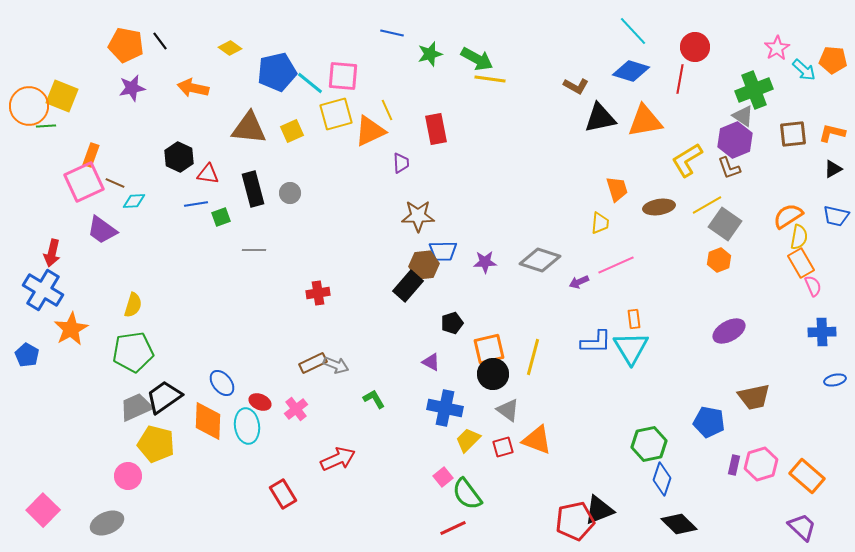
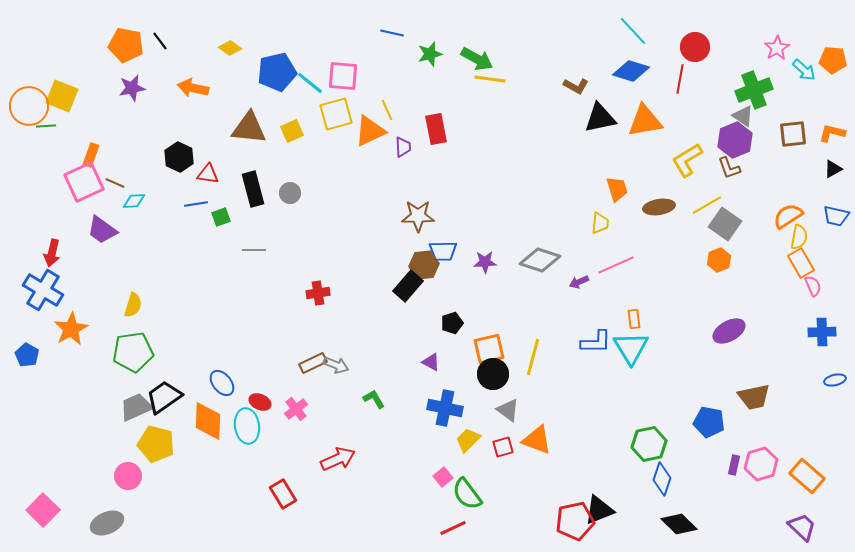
purple trapezoid at (401, 163): moved 2 px right, 16 px up
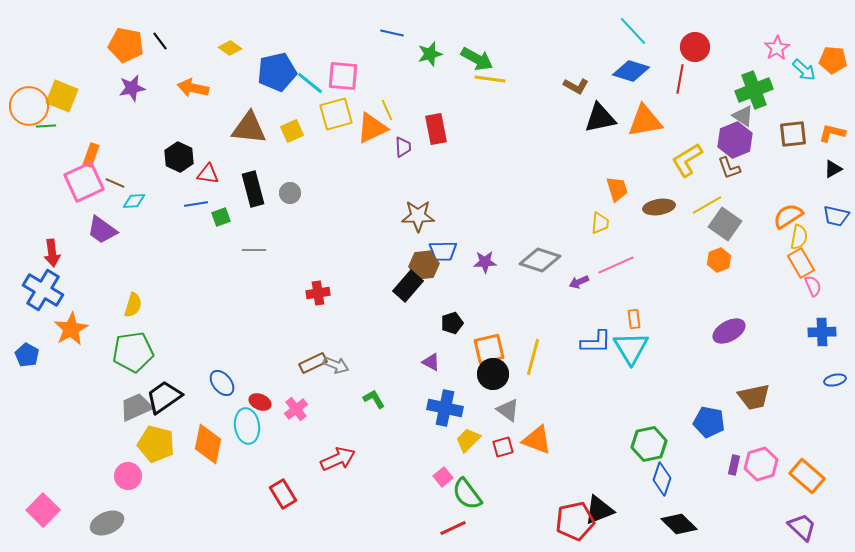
orange triangle at (370, 131): moved 2 px right, 3 px up
red arrow at (52, 253): rotated 20 degrees counterclockwise
orange diamond at (208, 421): moved 23 px down; rotated 9 degrees clockwise
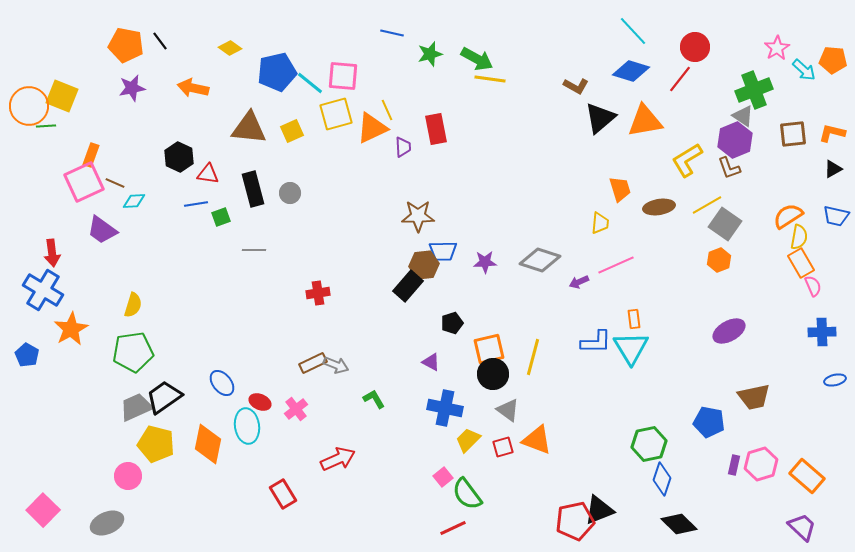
red line at (680, 79): rotated 28 degrees clockwise
black triangle at (600, 118): rotated 28 degrees counterclockwise
orange trapezoid at (617, 189): moved 3 px right
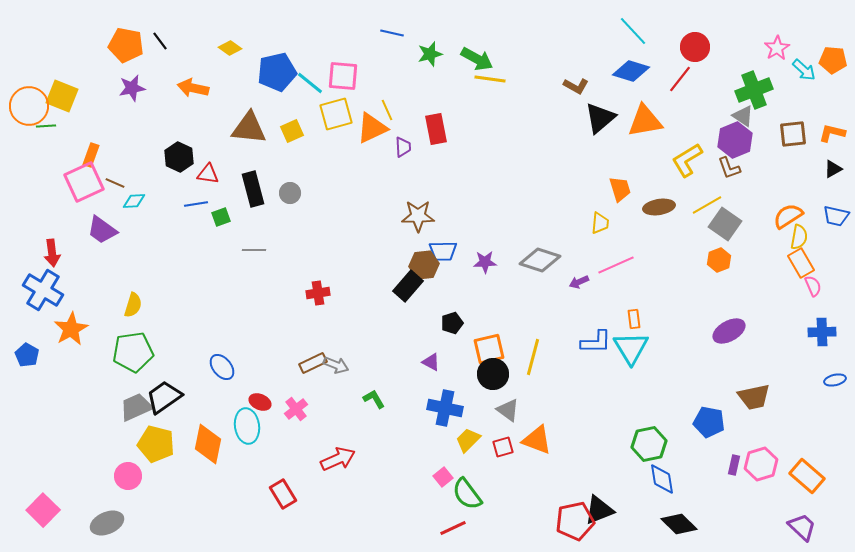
blue ellipse at (222, 383): moved 16 px up
blue diamond at (662, 479): rotated 28 degrees counterclockwise
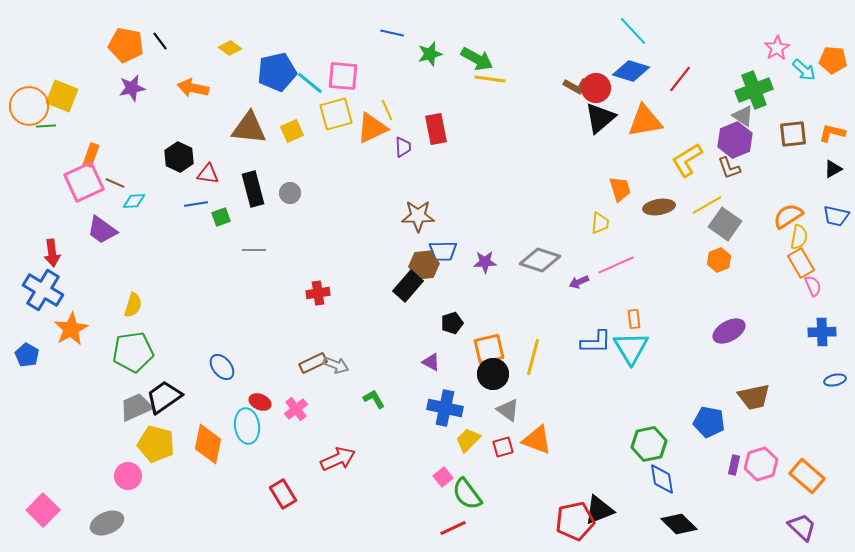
red circle at (695, 47): moved 99 px left, 41 px down
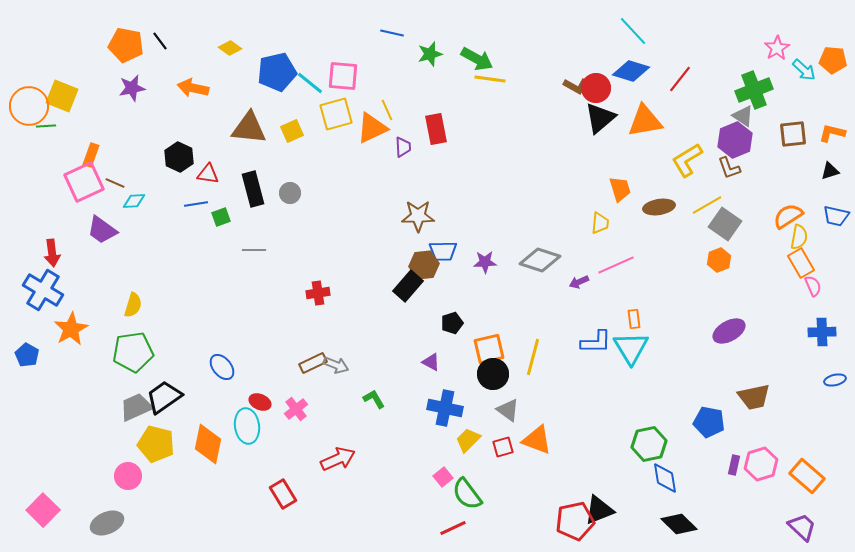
black triangle at (833, 169): moved 3 px left, 2 px down; rotated 12 degrees clockwise
blue diamond at (662, 479): moved 3 px right, 1 px up
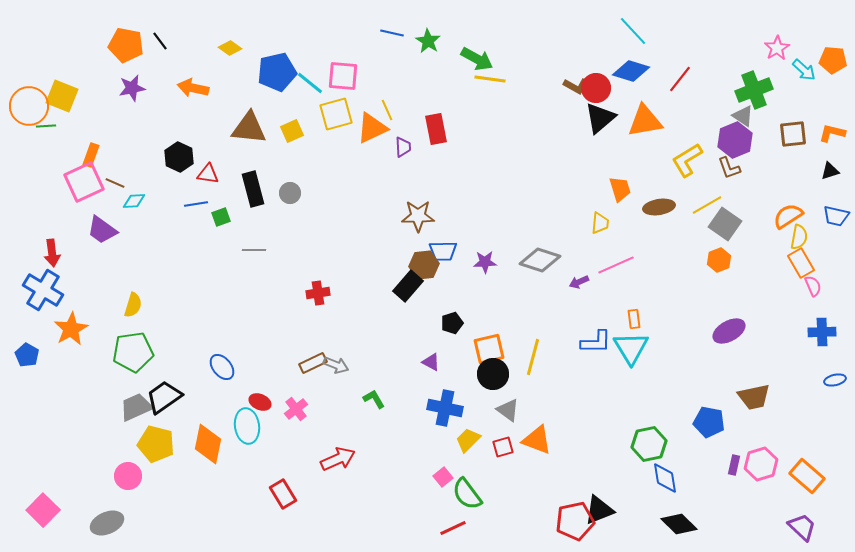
green star at (430, 54): moved 2 px left, 13 px up; rotated 25 degrees counterclockwise
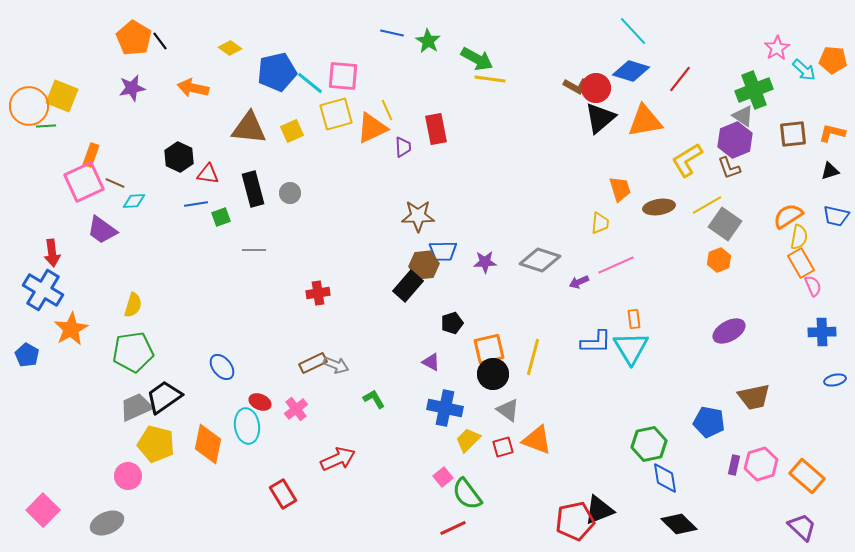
orange pentagon at (126, 45): moved 8 px right, 7 px up; rotated 20 degrees clockwise
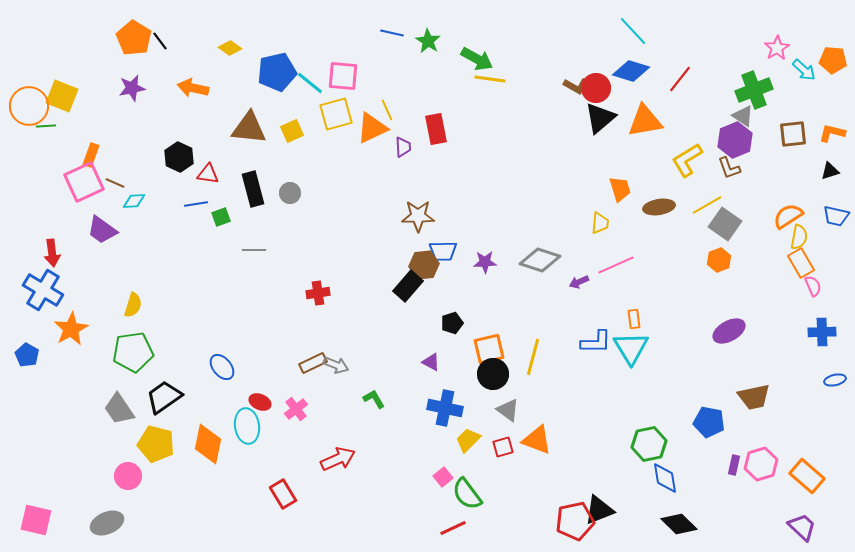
gray trapezoid at (136, 407): moved 17 px left, 2 px down; rotated 100 degrees counterclockwise
pink square at (43, 510): moved 7 px left, 10 px down; rotated 32 degrees counterclockwise
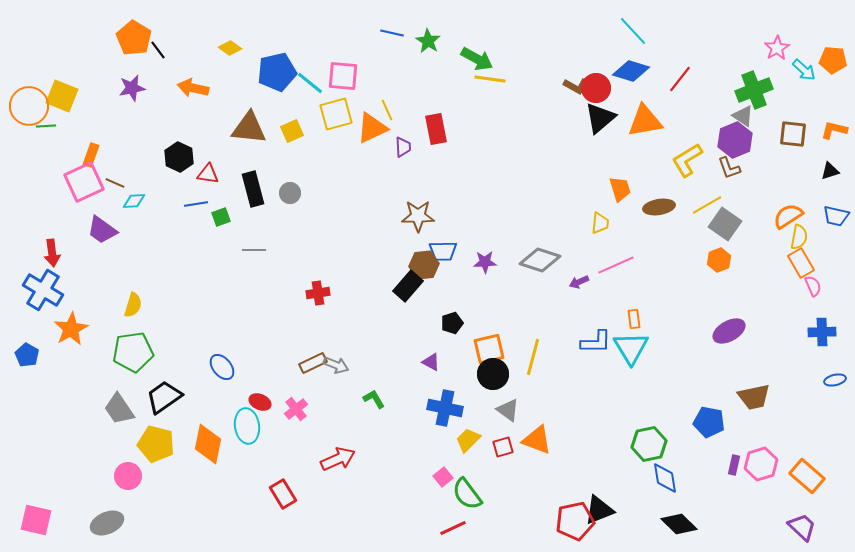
black line at (160, 41): moved 2 px left, 9 px down
orange L-shape at (832, 133): moved 2 px right, 3 px up
brown square at (793, 134): rotated 12 degrees clockwise
